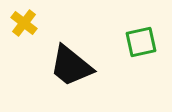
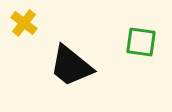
green square: rotated 20 degrees clockwise
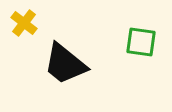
black trapezoid: moved 6 px left, 2 px up
